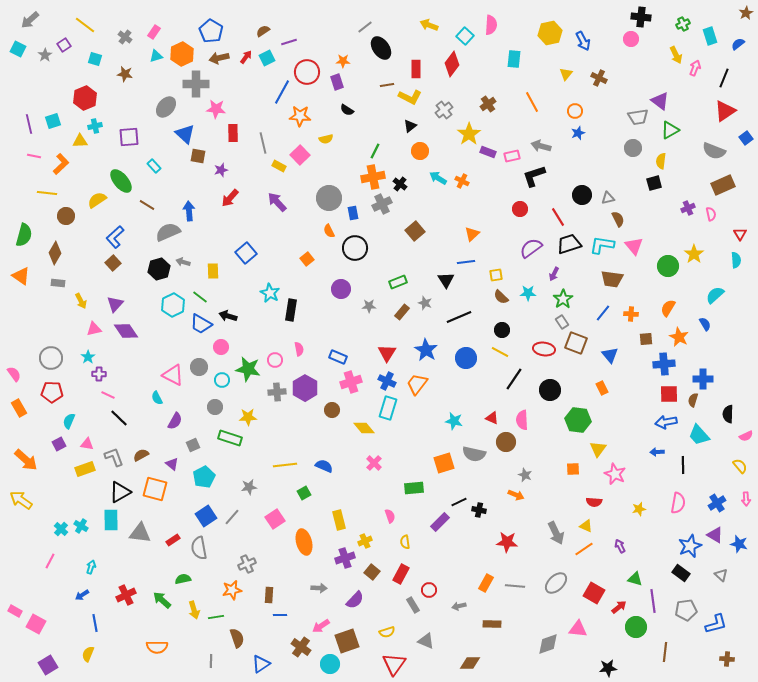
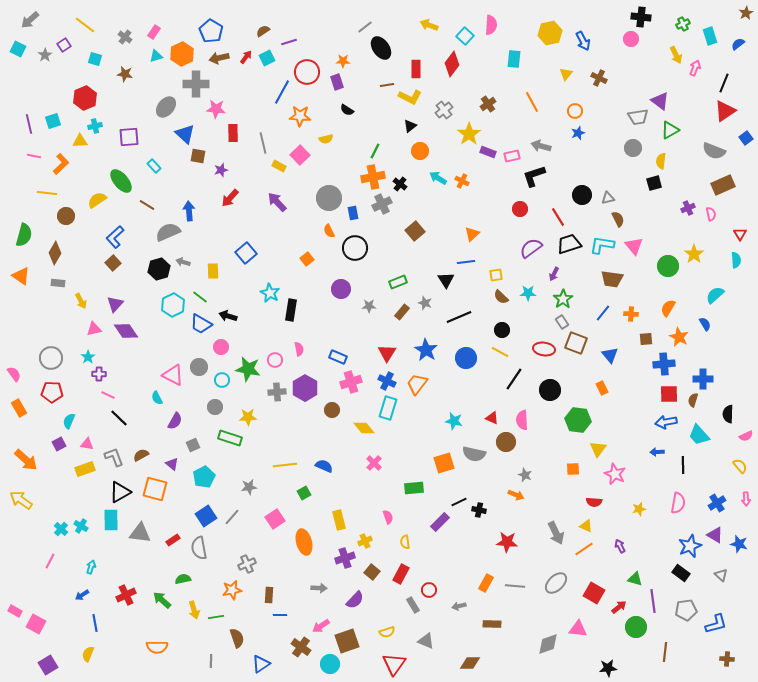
black line at (724, 78): moved 5 px down
pink semicircle at (390, 516): moved 2 px left, 1 px down
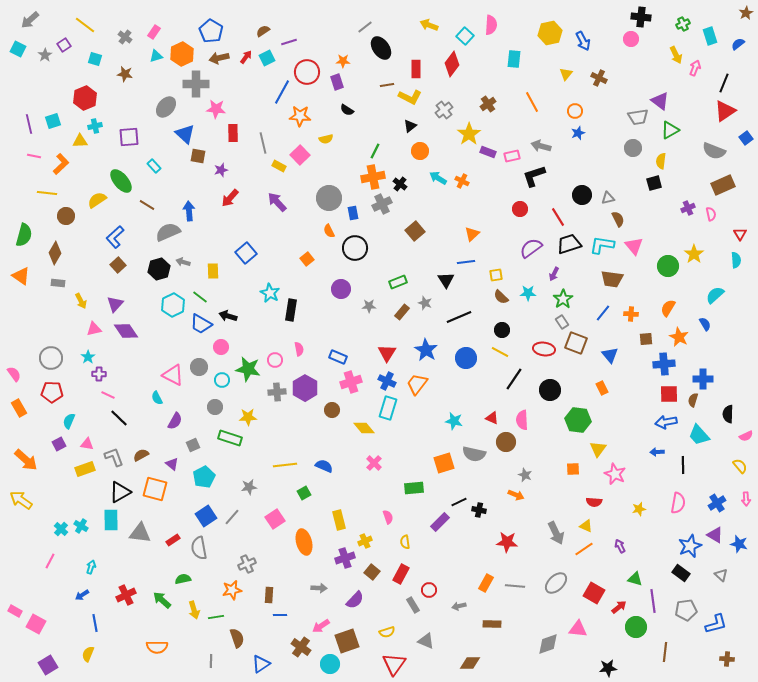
brown square at (113, 263): moved 5 px right, 2 px down
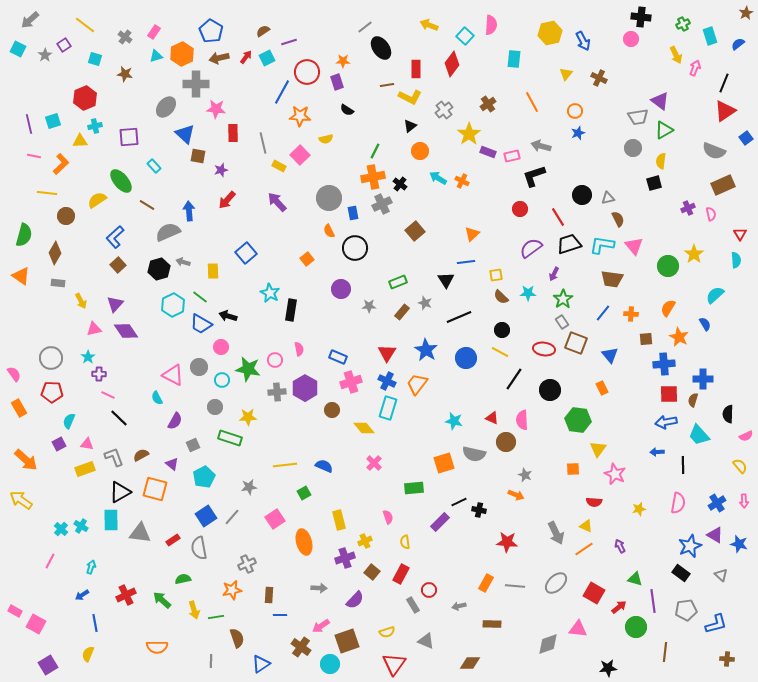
green triangle at (670, 130): moved 6 px left
red arrow at (230, 198): moved 3 px left, 2 px down
pink arrow at (746, 499): moved 2 px left, 2 px down
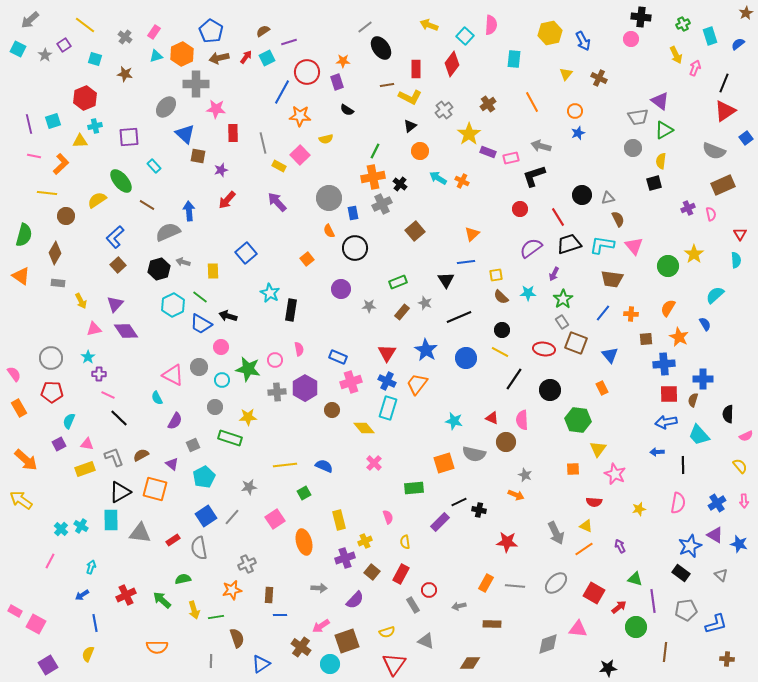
pink rectangle at (512, 156): moved 1 px left, 2 px down
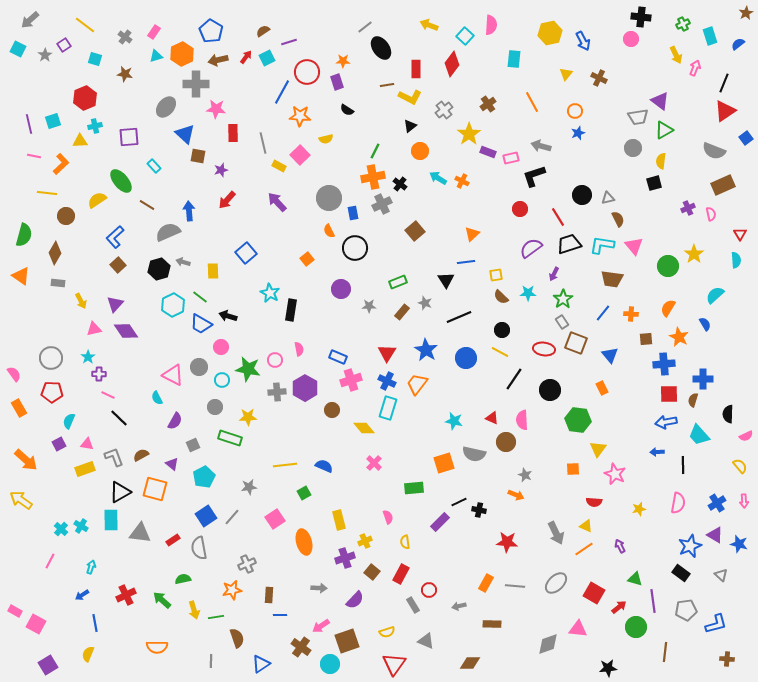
brown arrow at (219, 58): moved 1 px left, 2 px down
pink cross at (351, 382): moved 2 px up
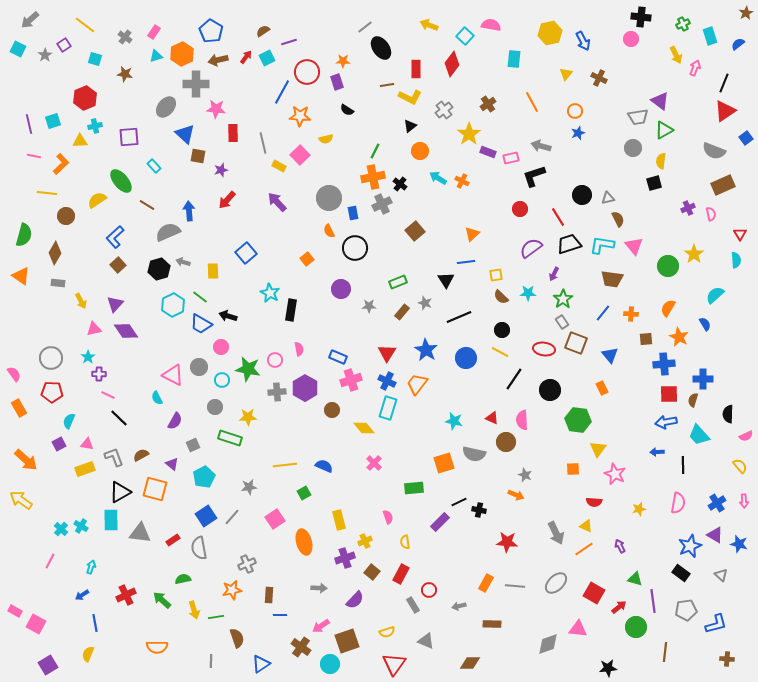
pink semicircle at (491, 25): rotated 84 degrees counterclockwise
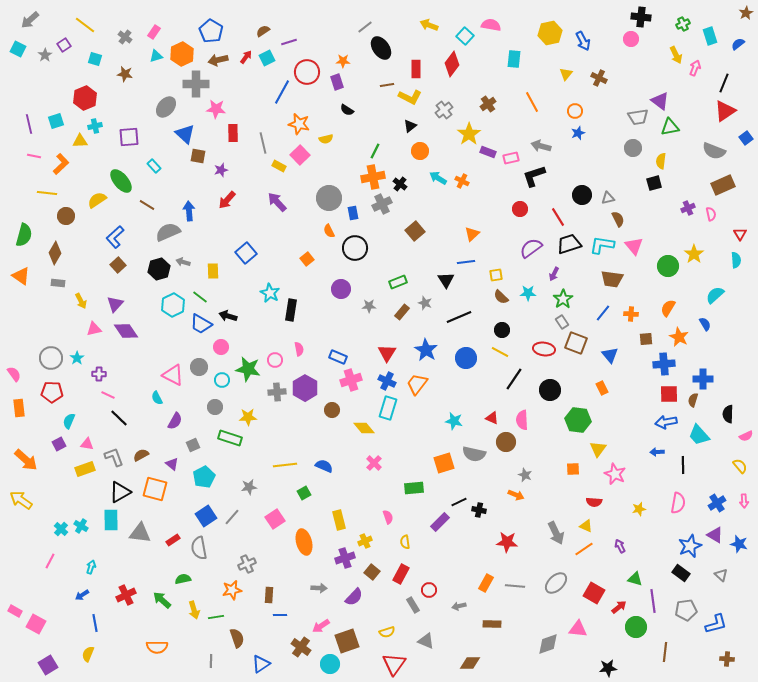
orange star at (300, 116): moved 1 px left, 8 px down; rotated 10 degrees clockwise
cyan square at (53, 121): moved 3 px right
green triangle at (664, 130): moved 6 px right, 3 px up; rotated 18 degrees clockwise
cyan star at (88, 357): moved 11 px left, 1 px down
orange rectangle at (19, 408): rotated 24 degrees clockwise
purple semicircle at (355, 600): moved 1 px left, 3 px up
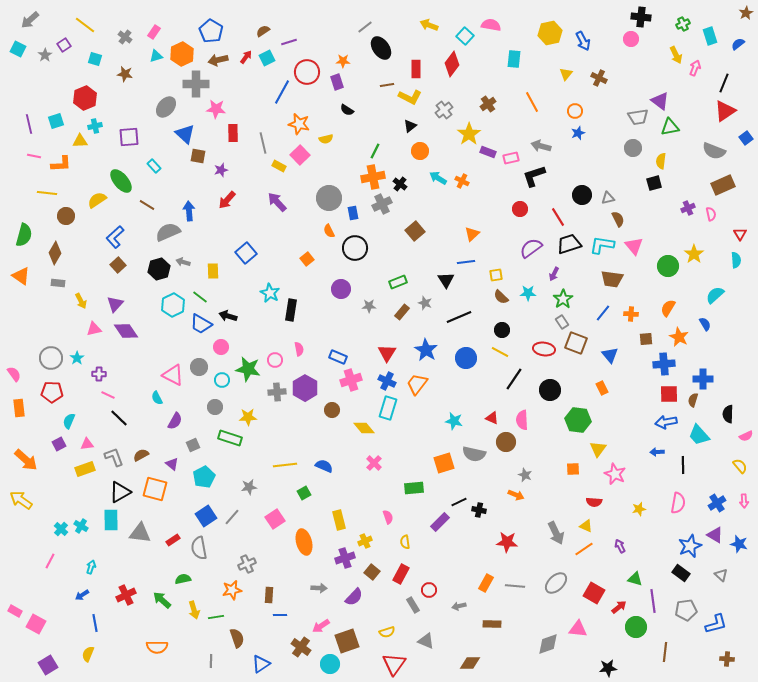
orange L-shape at (61, 164): rotated 40 degrees clockwise
pink triangle at (87, 444): rotated 16 degrees counterclockwise
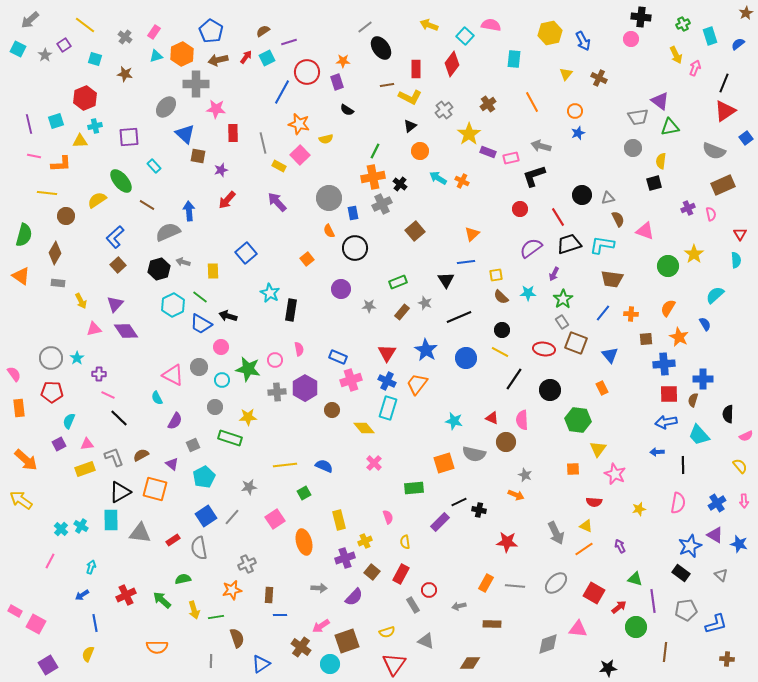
pink triangle at (634, 246): moved 11 px right, 15 px up; rotated 30 degrees counterclockwise
